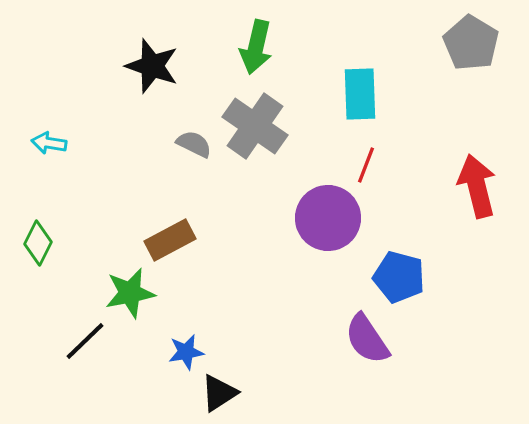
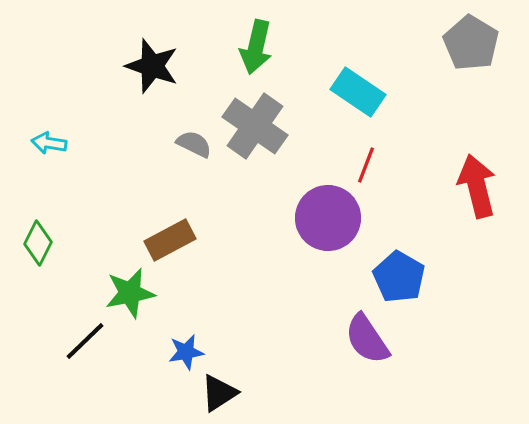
cyan rectangle: moved 2 px left, 2 px up; rotated 54 degrees counterclockwise
blue pentagon: rotated 15 degrees clockwise
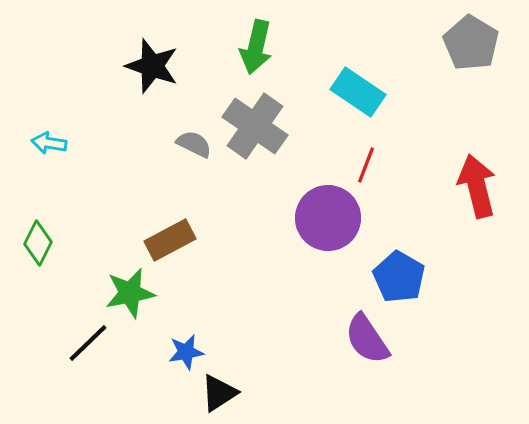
black line: moved 3 px right, 2 px down
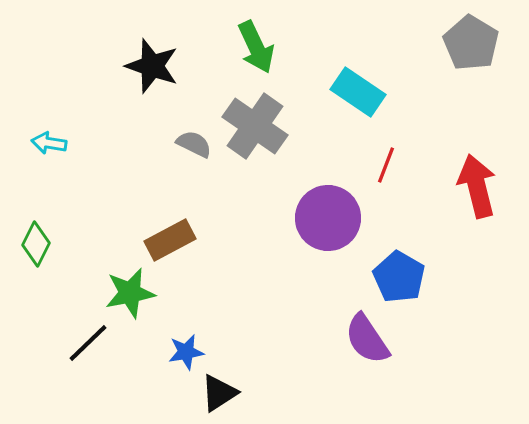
green arrow: rotated 38 degrees counterclockwise
red line: moved 20 px right
green diamond: moved 2 px left, 1 px down
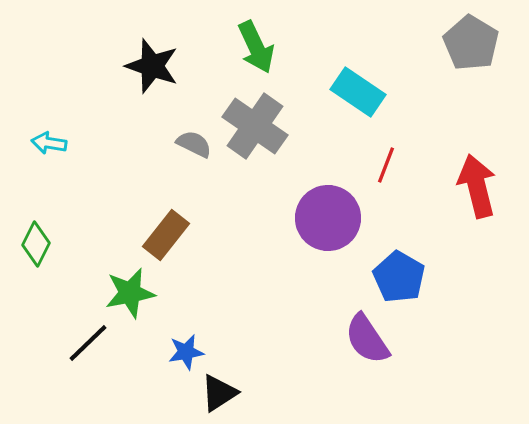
brown rectangle: moved 4 px left, 5 px up; rotated 24 degrees counterclockwise
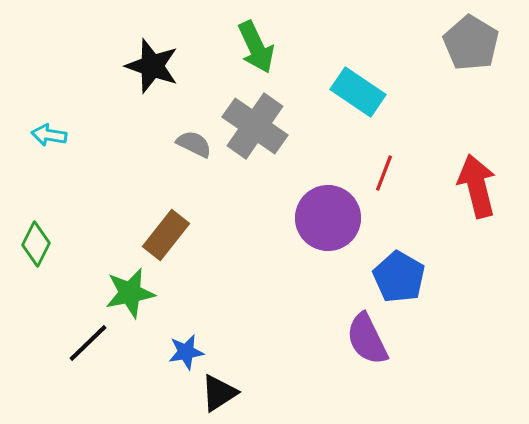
cyan arrow: moved 8 px up
red line: moved 2 px left, 8 px down
purple semicircle: rotated 8 degrees clockwise
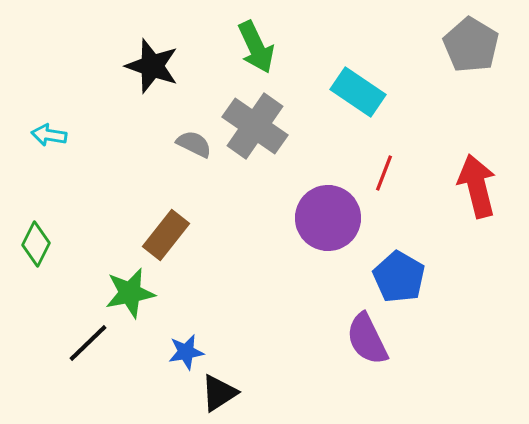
gray pentagon: moved 2 px down
